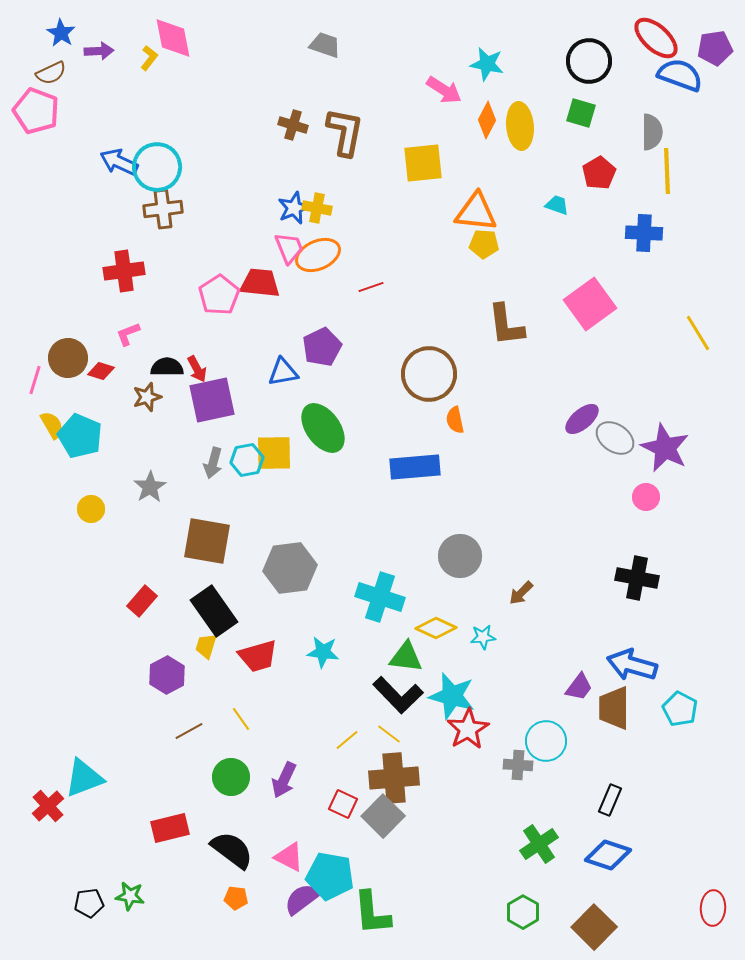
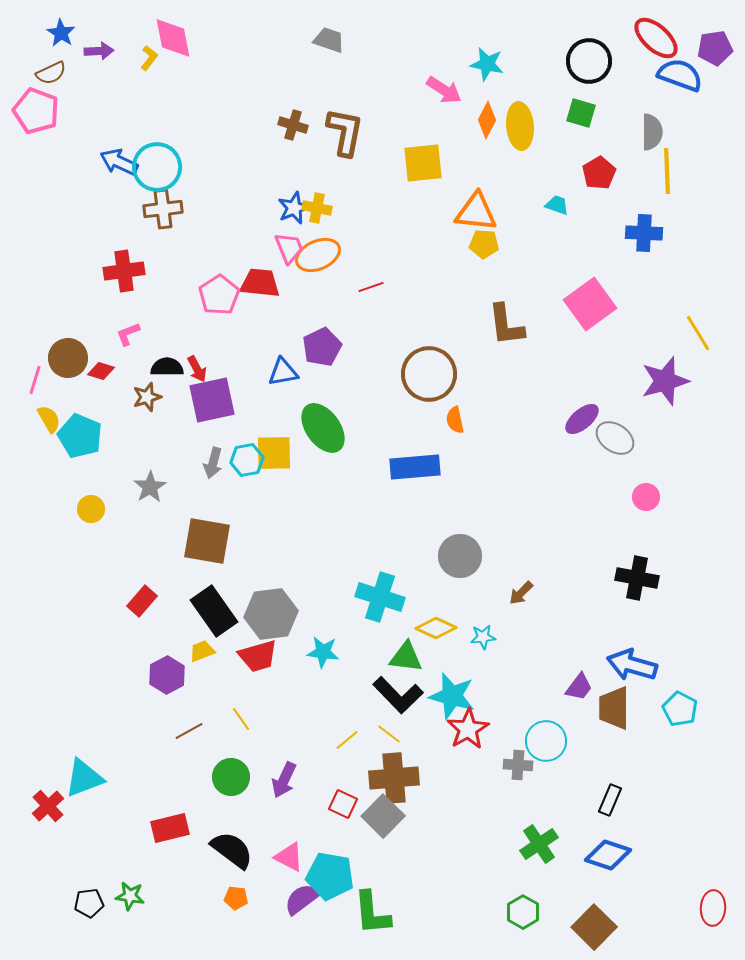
gray trapezoid at (325, 45): moved 4 px right, 5 px up
yellow semicircle at (52, 425): moved 3 px left, 6 px up
purple star at (665, 448): moved 67 px up; rotated 30 degrees clockwise
gray hexagon at (290, 568): moved 19 px left, 46 px down
yellow trapezoid at (206, 646): moved 4 px left, 5 px down; rotated 52 degrees clockwise
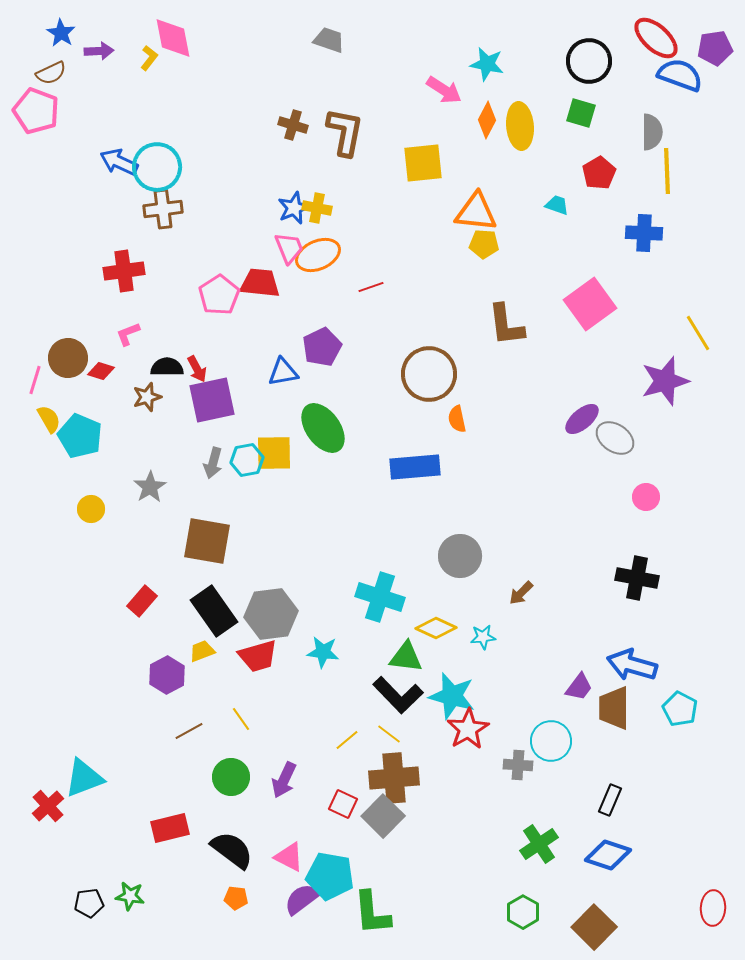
orange semicircle at (455, 420): moved 2 px right, 1 px up
cyan circle at (546, 741): moved 5 px right
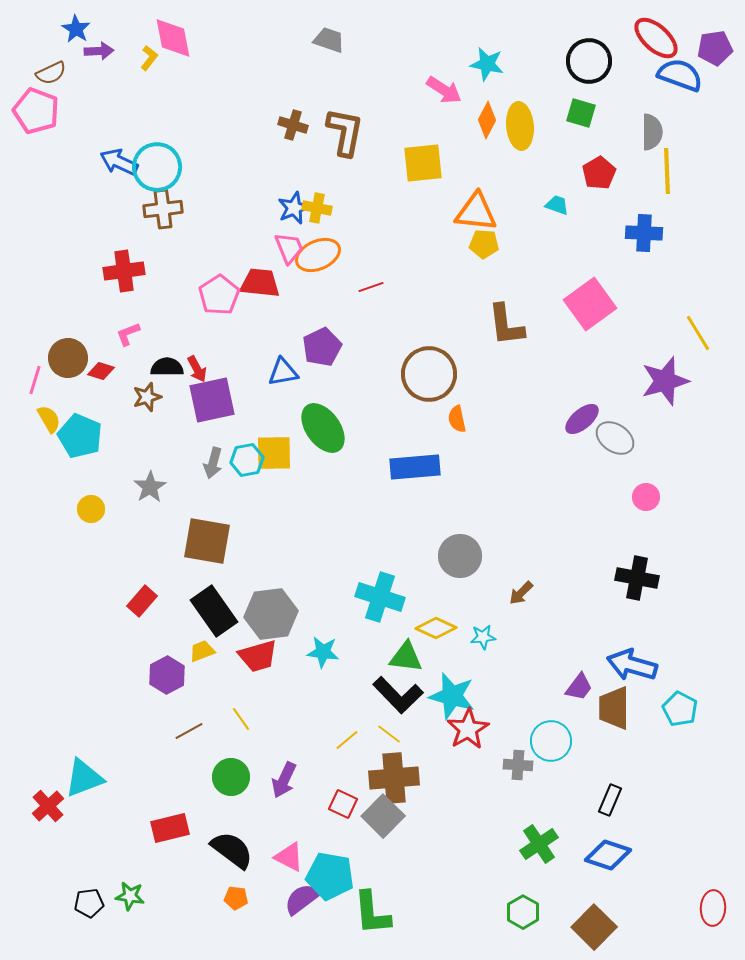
blue star at (61, 33): moved 15 px right, 4 px up
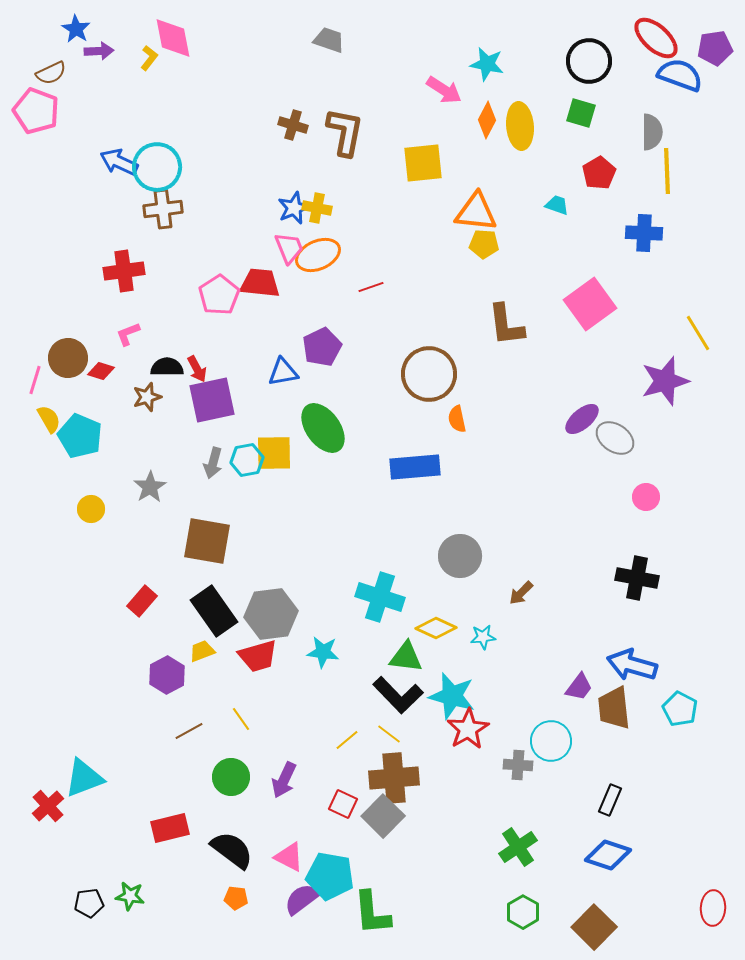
brown trapezoid at (614, 708): rotated 6 degrees counterclockwise
green cross at (539, 844): moved 21 px left, 3 px down
